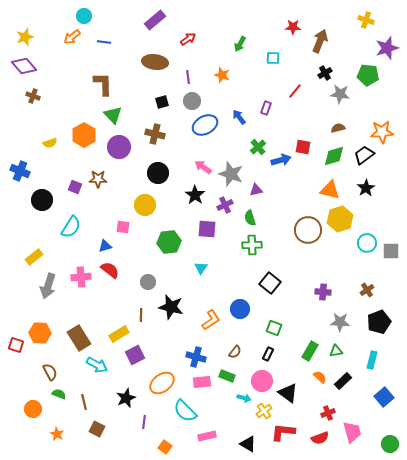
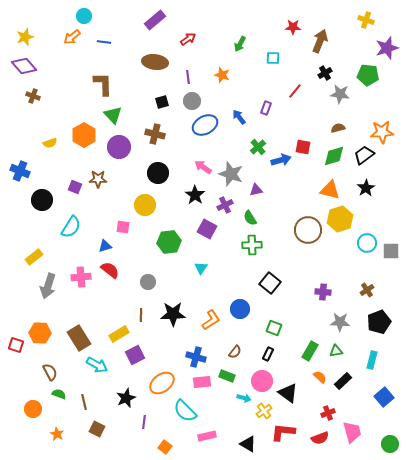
green semicircle at (250, 218): rotated 14 degrees counterclockwise
purple square at (207, 229): rotated 24 degrees clockwise
black star at (171, 307): moved 2 px right, 7 px down; rotated 15 degrees counterclockwise
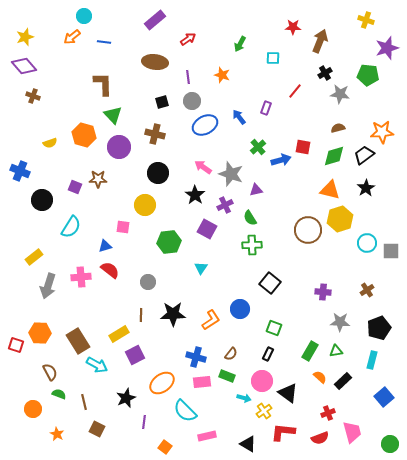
orange hexagon at (84, 135): rotated 15 degrees counterclockwise
black pentagon at (379, 322): moved 6 px down
brown rectangle at (79, 338): moved 1 px left, 3 px down
brown semicircle at (235, 352): moved 4 px left, 2 px down
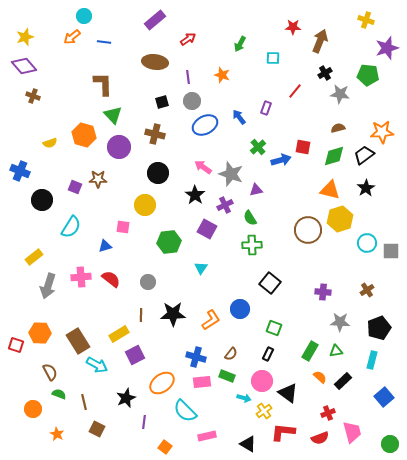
red semicircle at (110, 270): moved 1 px right, 9 px down
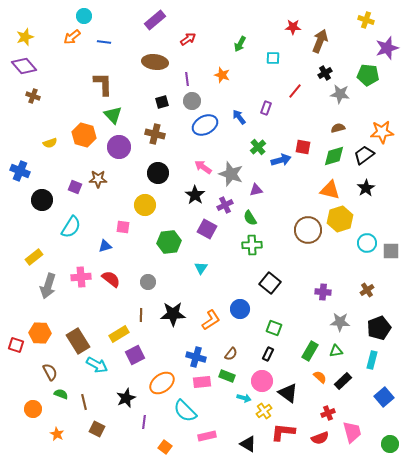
purple line at (188, 77): moved 1 px left, 2 px down
green semicircle at (59, 394): moved 2 px right
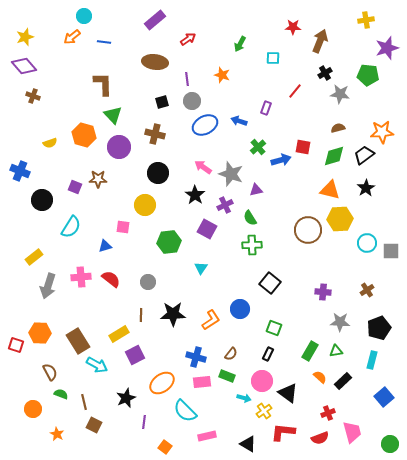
yellow cross at (366, 20): rotated 28 degrees counterclockwise
blue arrow at (239, 117): moved 4 px down; rotated 35 degrees counterclockwise
yellow hexagon at (340, 219): rotated 15 degrees clockwise
brown square at (97, 429): moved 3 px left, 4 px up
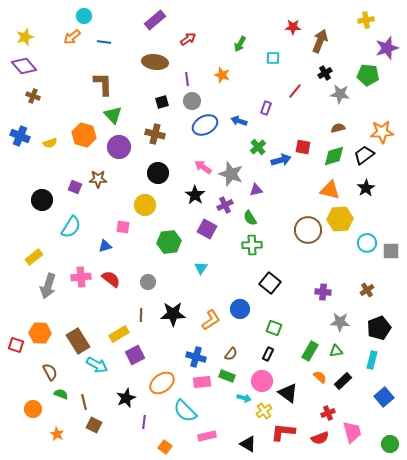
blue cross at (20, 171): moved 35 px up
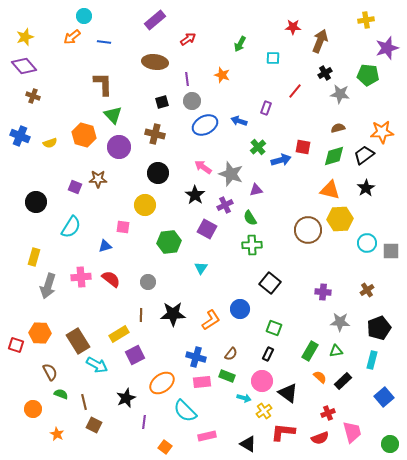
black circle at (42, 200): moved 6 px left, 2 px down
yellow rectangle at (34, 257): rotated 36 degrees counterclockwise
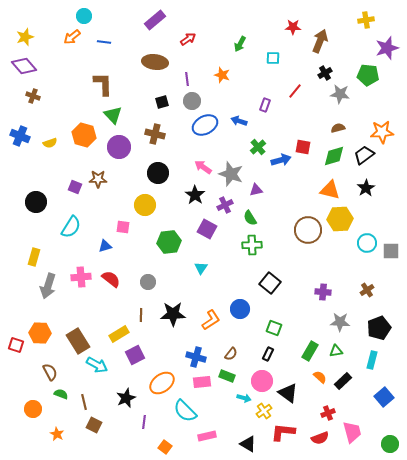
purple rectangle at (266, 108): moved 1 px left, 3 px up
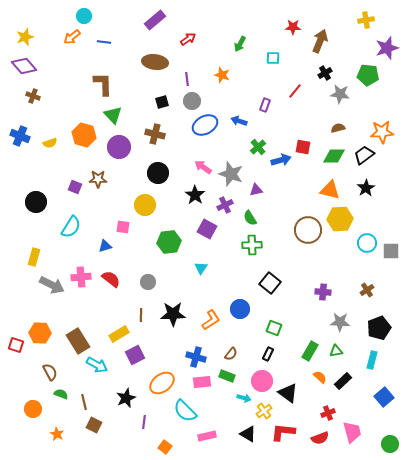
green diamond at (334, 156): rotated 15 degrees clockwise
gray arrow at (48, 286): moved 4 px right, 1 px up; rotated 80 degrees counterclockwise
black triangle at (248, 444): moved 10 px up
